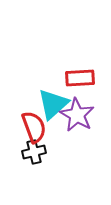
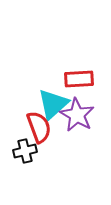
red rectangle: moved 1 px left, 1 px down
red semicircle: moved 5 px right
black cross: moved 9 px left, 1 px up
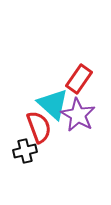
red rectangle: rotated 52 degrees counterclockwise
cyan triangle: rotated 36 degrees counterclockwise
purple star: moved 1 px right
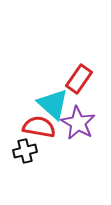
purple star: moved 8 px down
red semicircle: rotated 60 degrees counterclockwise
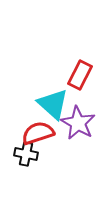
red rectangle: moved 1 px right, 4 px up; rotated 8 degrees counterclockwise
red semicircle: moved 1 px left, 6 px down; rotated 28 degrees counterclockwise
black cross: moved 1 px right, 3 px down; rotated 25 degrees clockwise
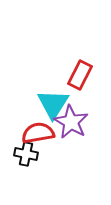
cyan triangle: rotated 20 degrees clockwise
purple star: moved 7 px left, 1 px up
red semicircle: rotated 8 degrees clockwise
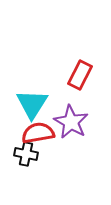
cyan triangle: moved 21 px left
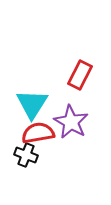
black cross: moved 1 px down; rotated 10 degrees clockwise
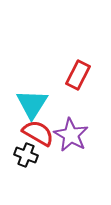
red rectangle: moved 2 px left
purple star: moved 13 px down
red semicircle: rotated 40 degrees clockwise
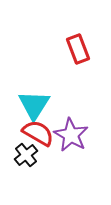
red rectangle: moved 26 px up; rotated 48 degrees counterclockwise
cyan triangle: moved 2 px right, 1 px down
black cross: rotated 30 degrees clockwise
